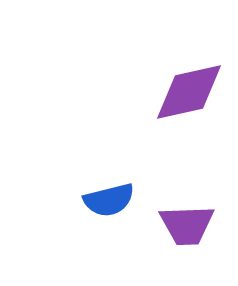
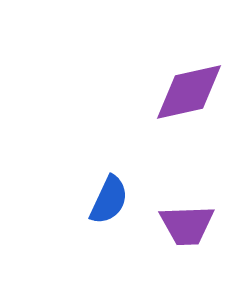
blue semicircle: rotated 51 degrees counterclockwise
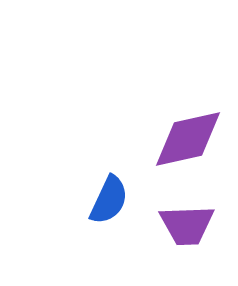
purple diamond: moved 1 px left, 47 px down
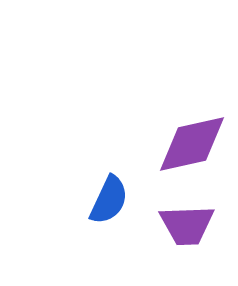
purple diamond: moved 4 px right, 5 px down
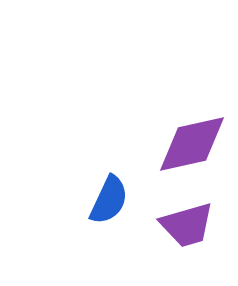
purple trapezoid: rotated 14 degrees counterclockwise
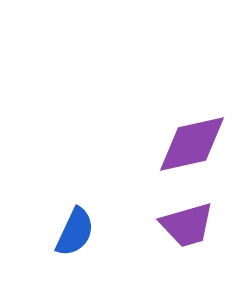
blue semicircle: moved 34 px left, 32 px down
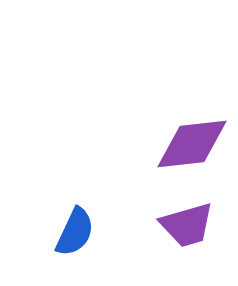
purple diamond: rotated 6 degrees clockwise
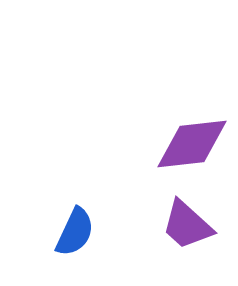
purple trapezoid: rotated 58 degrees clockwise
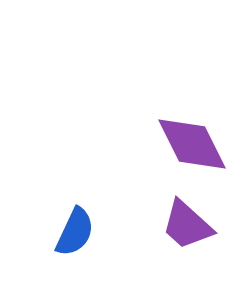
purple diamond: rotated 70 degrees clockwise
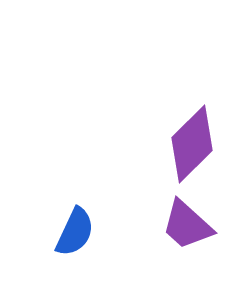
purple diamond: rotated 72 degrees clockwise
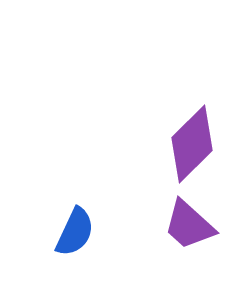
purple trapezoid: moved 2 px right
